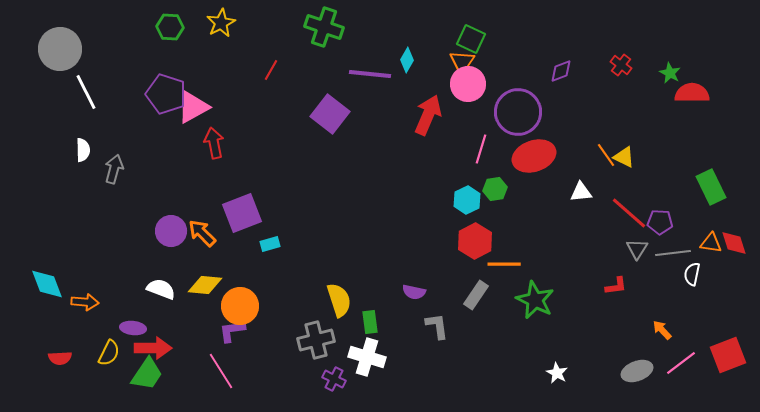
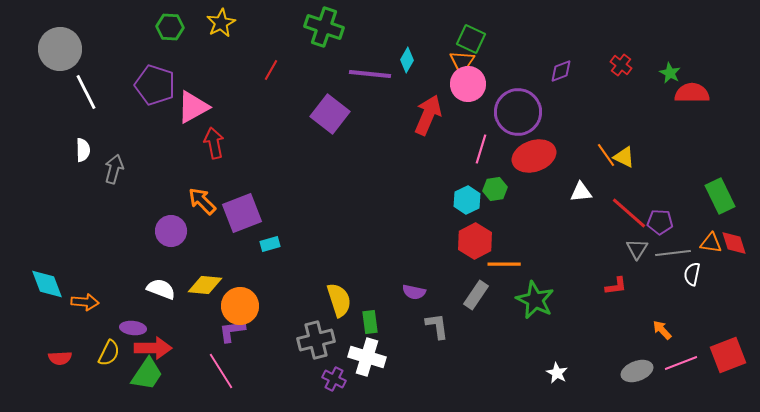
purple pentagon at (166, 94): moved 11 px left, 9 px up
green rectangle at (711, 187): moved 9 px right, 9 px down
orange arrow at (202, 233): moved 32 px up
pink line at (681, 363): rotated 16 degrees clockwise
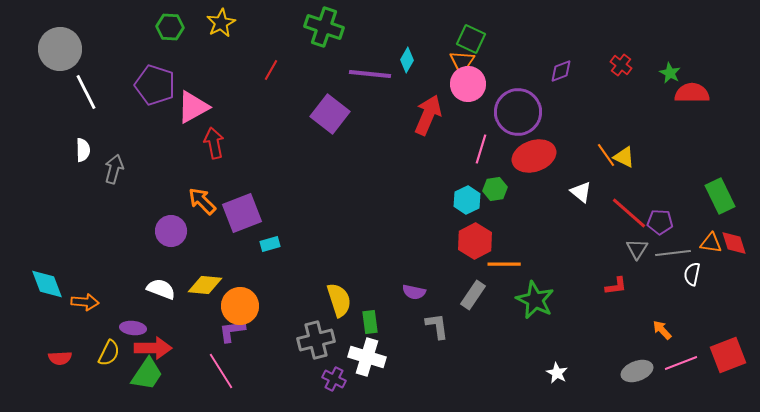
white triangle at (581, 192): rotated 45 degrees clockwise
gray rectangle at (476, 295): moved 3 px left
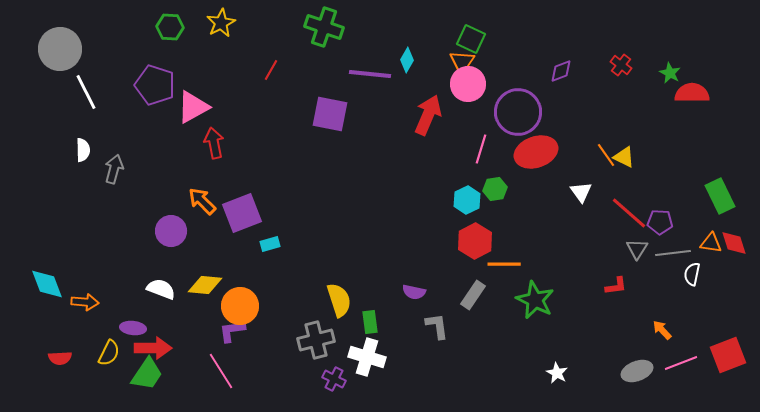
purple square at (330, 114): rotated 27 degrees counterclockwise
red ellipse at (534, 156): moved 2 px right, 4 px up
white triangle at (581, 192): rotated 15 degrees clockwise
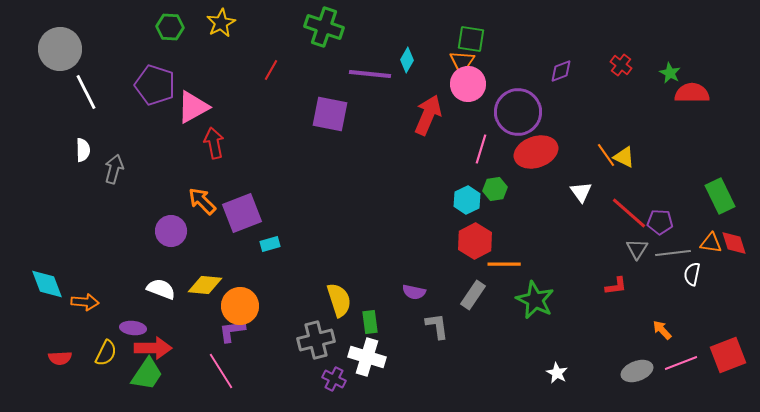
green square at (471, 39): rotated 16 degrees counterclockwise
yellow semicircle at (109, 353): moved 3 px left
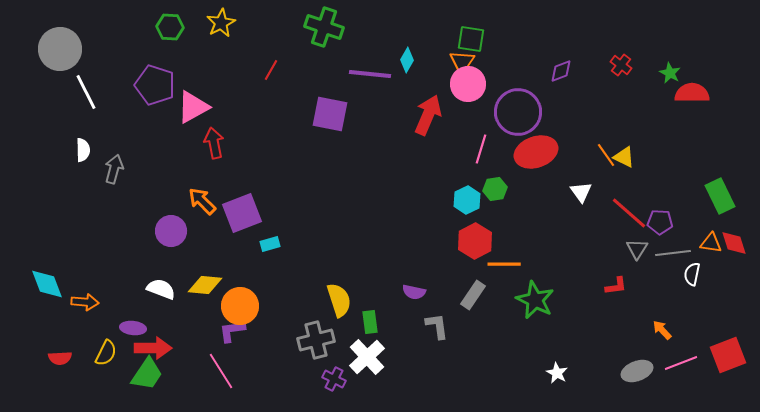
white cross at (367, 357): rotated 30 degrees clockwise
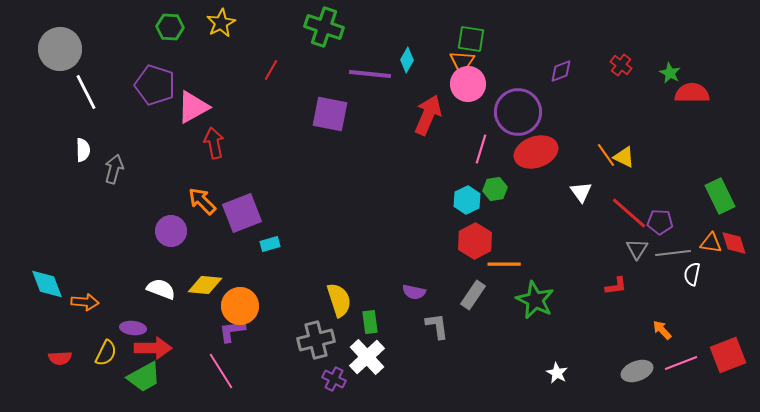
green trapezoid at (147, 374): moved 3 px left, 3 px down; rotated 27 degrees clockwise
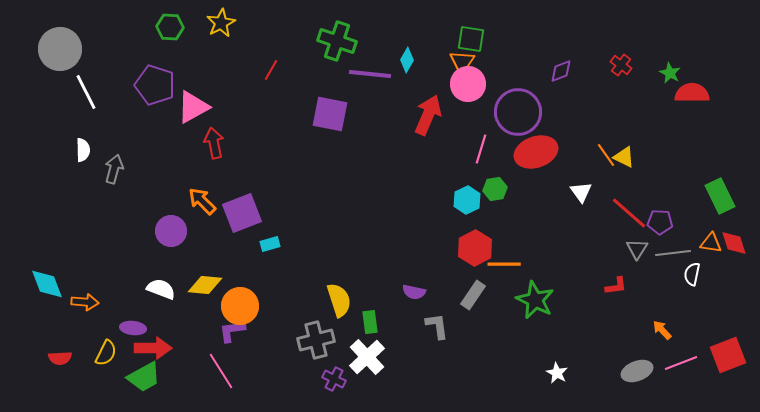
green cross at (324, 27): moved 13 px right, 14 px down
red hexagon at (475, 241): moved 7 px down
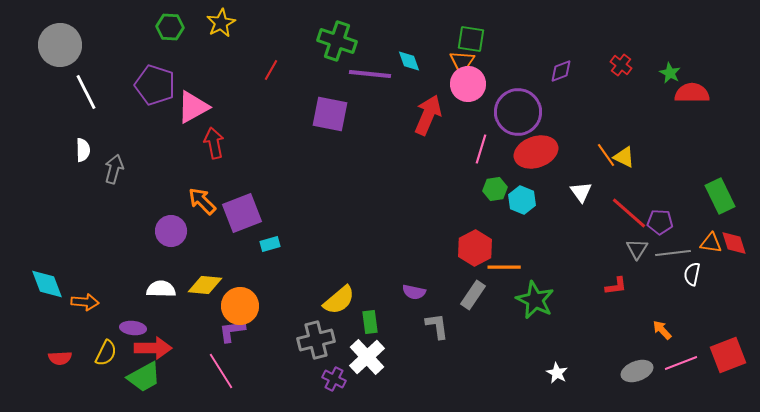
gray circle at (60, 49): moved 4 px up
cyan diamond at (407, 60): moved 2 px right, 1 px down; rotated 50 degrees counterclockwise
cyan hexagon at (467, 200): moved 55 px right; rotated 12 degrees counterclockwise
orange line at (504, 264): moved 3 px down
white semicircle at (161, 289): rotated 20 degrees counterclockwise
yellow semicircle at (339, 300): rotated 68 degrees clockwise
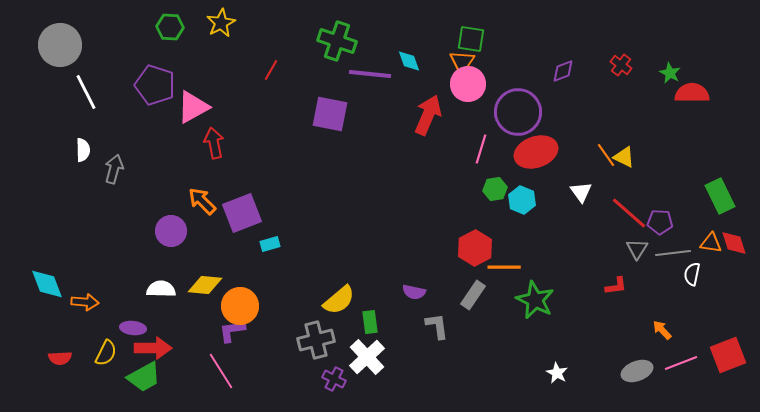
purple diamond at (561, 71): moved 2 px right
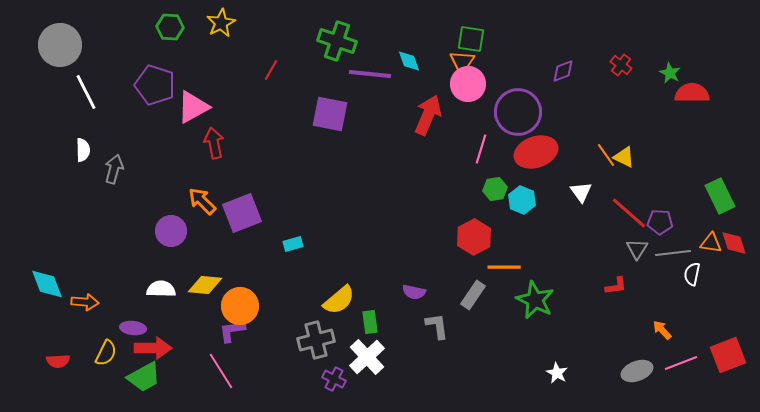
cyan rectangle at (270, 244): moved 23 px right
red hexagon at (475, 248): moved 1 px left, 11 px up
red semicircle at (60, 358): moved 2 px left, 3 px down
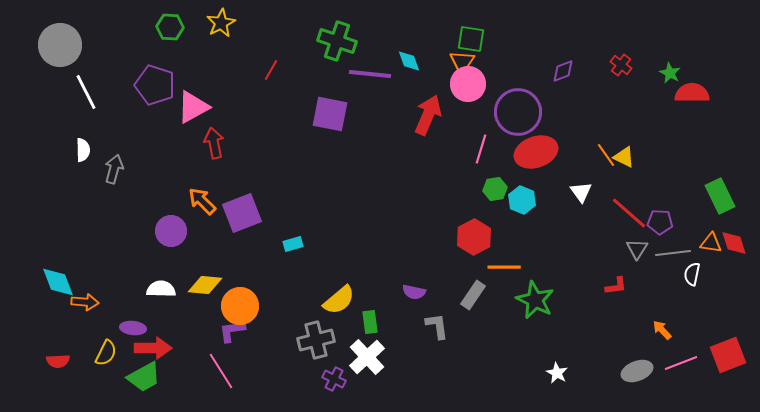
cyan diamond at (47, 284): moved 11 px right, 2 px up
